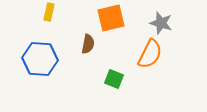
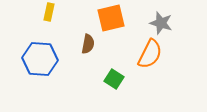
green square: rotated 12 degrees clockwise
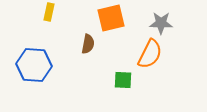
gray star: rotated 15 degrees counterclockwise
blue hexagon: moved 6 px left, 6 px down
green square: moved 9 px right, 1 px down; rotated 30 degrees counterclockwise
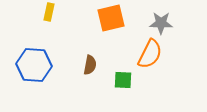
brown semicircle: moved 2 px right, 21 px down
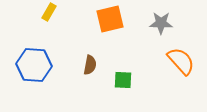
yellow rectangle: rotated 18 degrees clockwise
orange square: moved 1 px left, 1 px down
orange semicircle: moved 31 px right, 7 px down; rotated 68 degrees counterclockwise
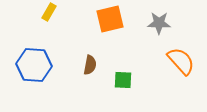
gray star: moved 2 px left
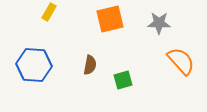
green square: rotated 18 degrees counterclockwise
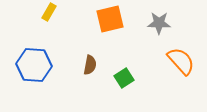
green square: moved 1 px right, 2 px up; rotated 18 degrees counterclockwise
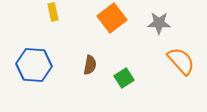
yellow rectangle: moved 4 px right; rotated 42 degrees counterclockwise
orange square: moved 2 px right, 1 px up; rotated 24 degrees counterclockwise
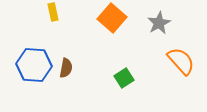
orange square: rotated 12 degrees counterclockwise
gray star: rotated 30 degrees counterclockwise
brown semicircle: moved 24 px left, 3 px down
